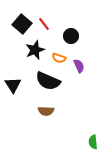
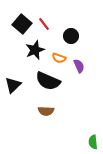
black triangle: rotated 18 degrees clockwise
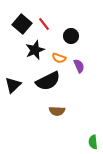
black semicircle: rotated 50 degrees counterclockwise
brown semicircle: moved 11 px right
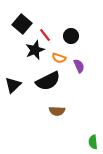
red line: moved 1 px right, 11 px down
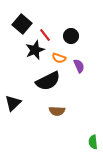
black triangle: moved 18 px down
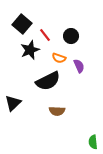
black star: moved 5 px left
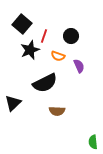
red line: moved 1 px left, 1 px down; rotated 56 degrees clockwise
orange semicircle: moved 1 px left, 2 px up
black semicircle: moved 3 px left, 2 px down
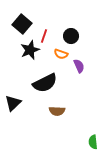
orange semicircle: moved 3 px right, 2 px up
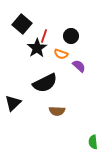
black star: moved 7 px right, 2 px up; rotated 12 degrees counterclockwise
purple semicircle: rotated 24 degrees counterclockwise
